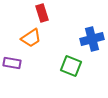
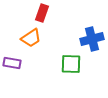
red rectangle: rotated 36 degrees clockwise
green square: moved 2 px up; rotated 20 degrees counterclockwise
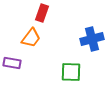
orange trapezoid: rotated 20 degrees counterclockwise
green square: moved 8 px down
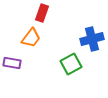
green square: moved 8 px up; rotated 30 degrees counterclockwise
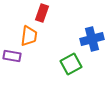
orange trapezoid: moved 2 px left, 2 px up; rotated 30 degrees counterclockwise
purple rectangle: moved 7 px up
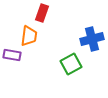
purple rectangle: moved 1 px up
